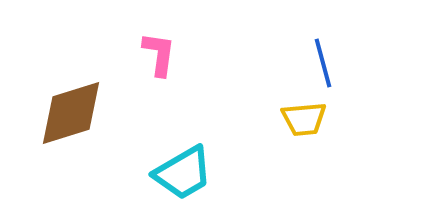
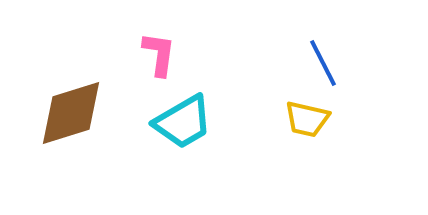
blue line: rotated 12 degrees counterclockwise
yellow trapezoid: moved 3 px right; rotated 18 degrees clockwise
cyan trapezoid: moved 51 px up
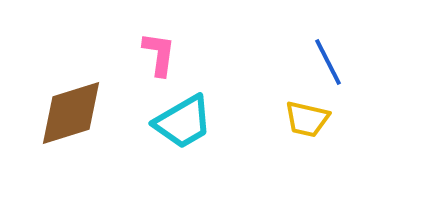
blue line: moved 5 px right, 1 px up
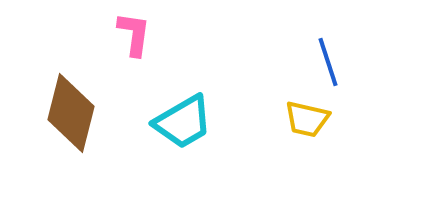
pink L-shape: moved 25 px left, 20 px up
blue line: rotated 9 degrees clockwise
brown diamond: rotated 58 degrees counterclockwise
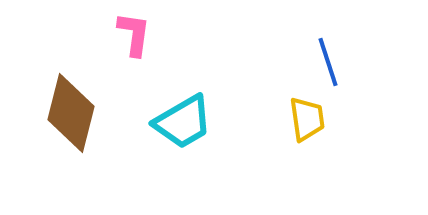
yellow trapezoid: rotated 111 degrees counterclockwise
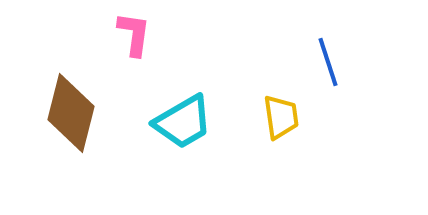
yellow trapezoid: moved 26 px left, 2 px up
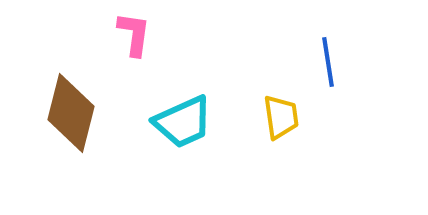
blue line: rotated 9 degrees clockwise
cyan trapezoid: rotated 6 degrees clockwise
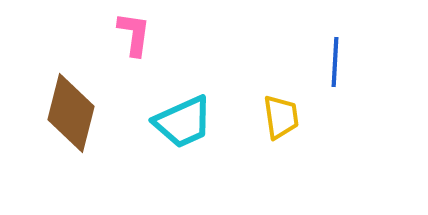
blue line: moved 7 px right; rotated 12 degrees clockwise
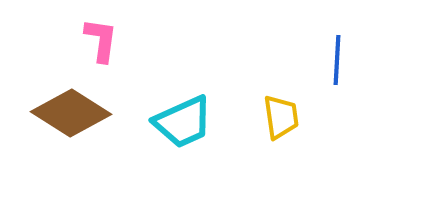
pink L-shape: moved 33 px left, 6 px down
blue line: moved 2 px right, 2 px up
brown diamond: rotated 72 degrees counterclockwise
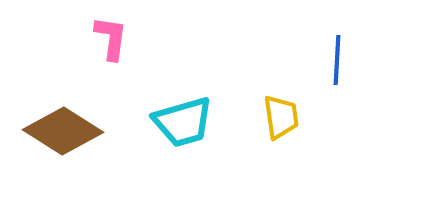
pink L-shape: moved 10 px right, 2 px up
brown diamond: moved 8 px left, 18 px down
cyan trapezoid: rotated 8 degrees clockwise
